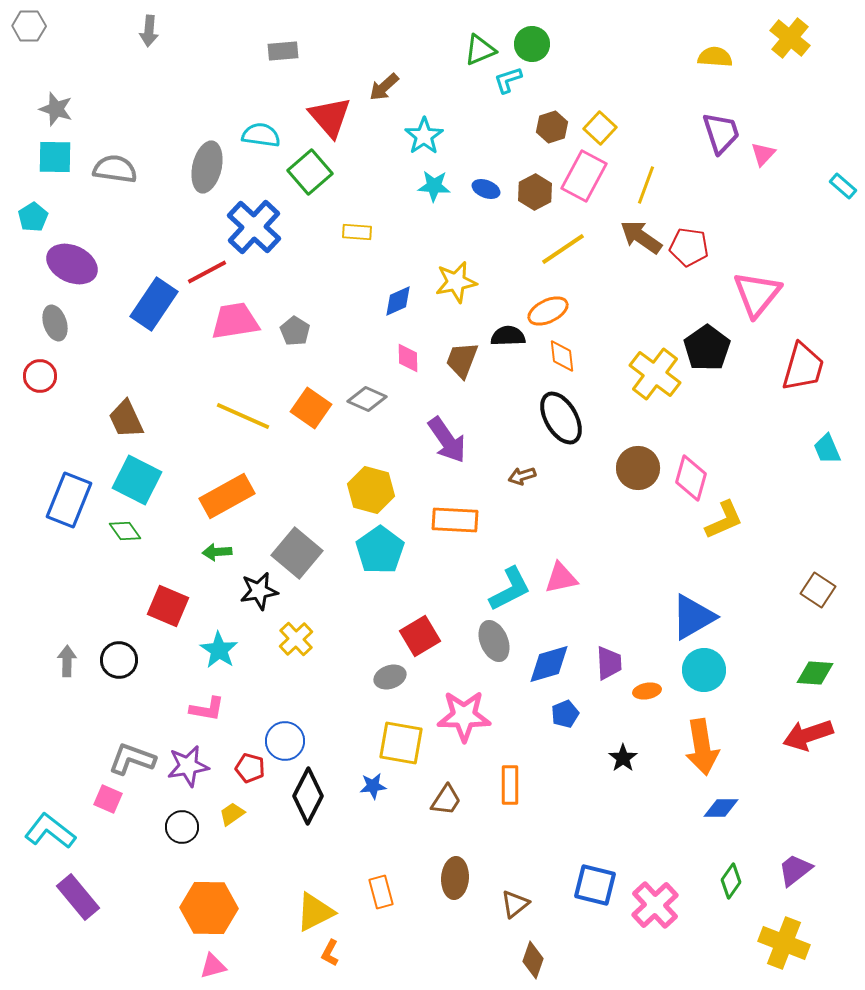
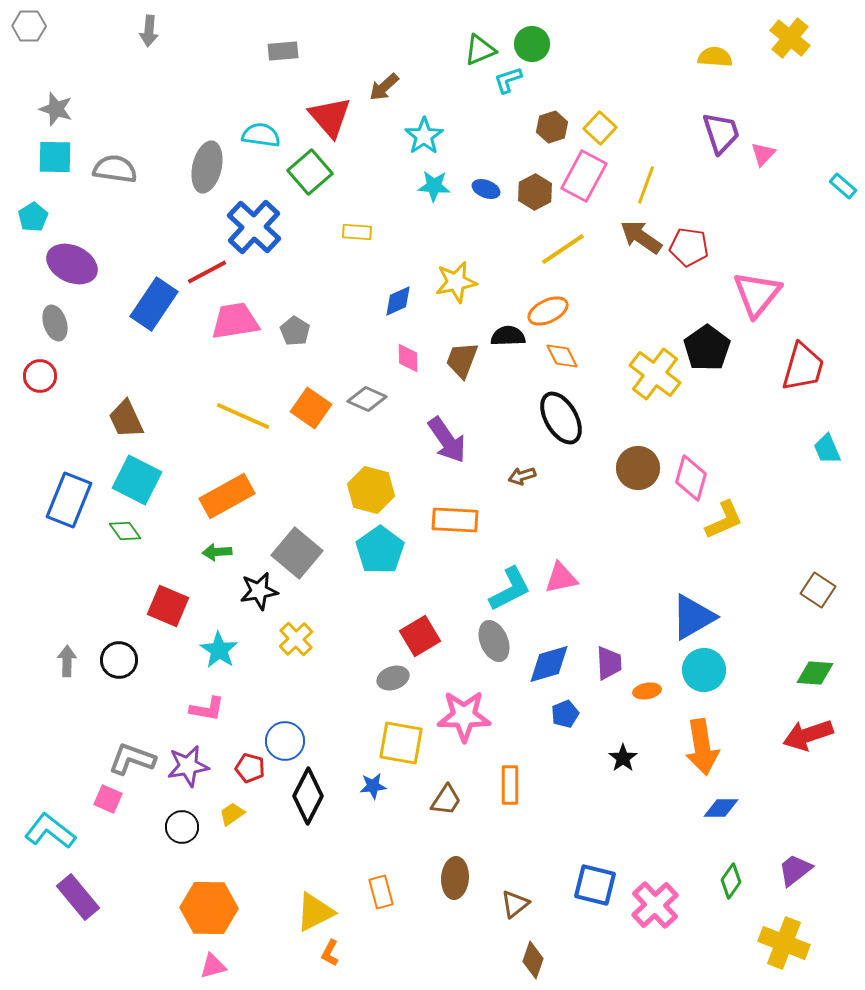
orange diamond at (562, 356): rotated 20 degrees counterclockwise
gray ellipse at (390, 677): moved 3 px right, 1 px down
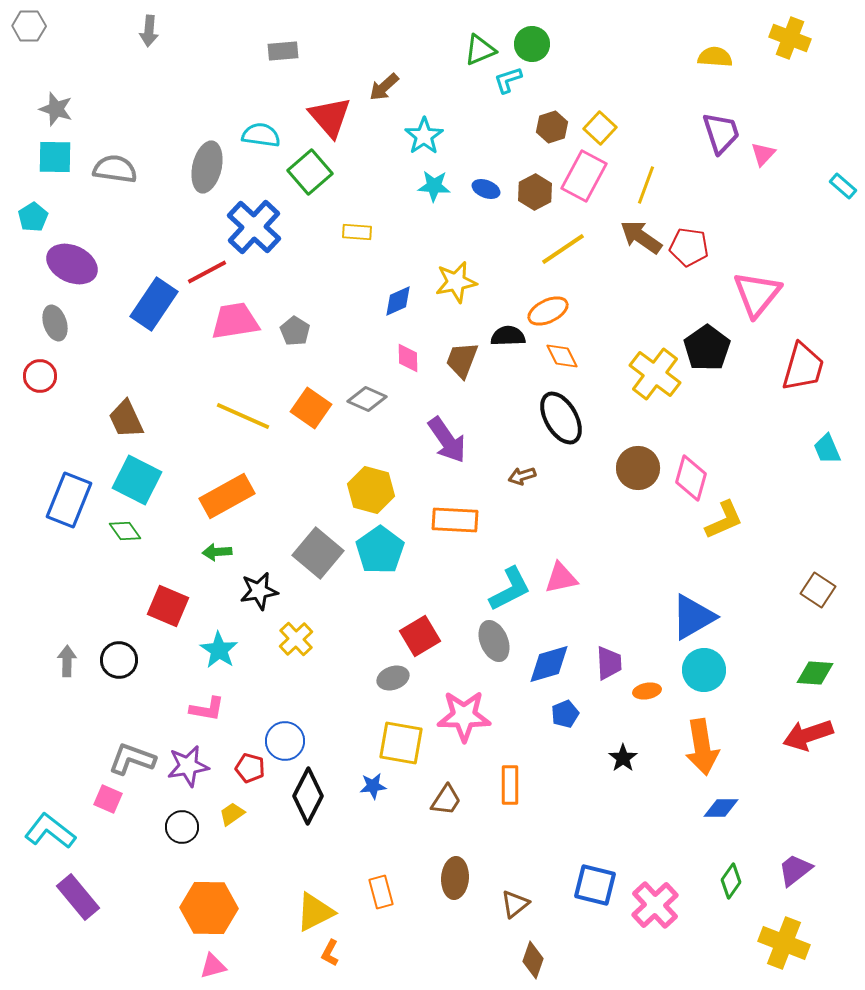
yellow cross at (790, 38): rotated 18 degrees counterclockwise
gray square at (297, 553): moved 21 px right
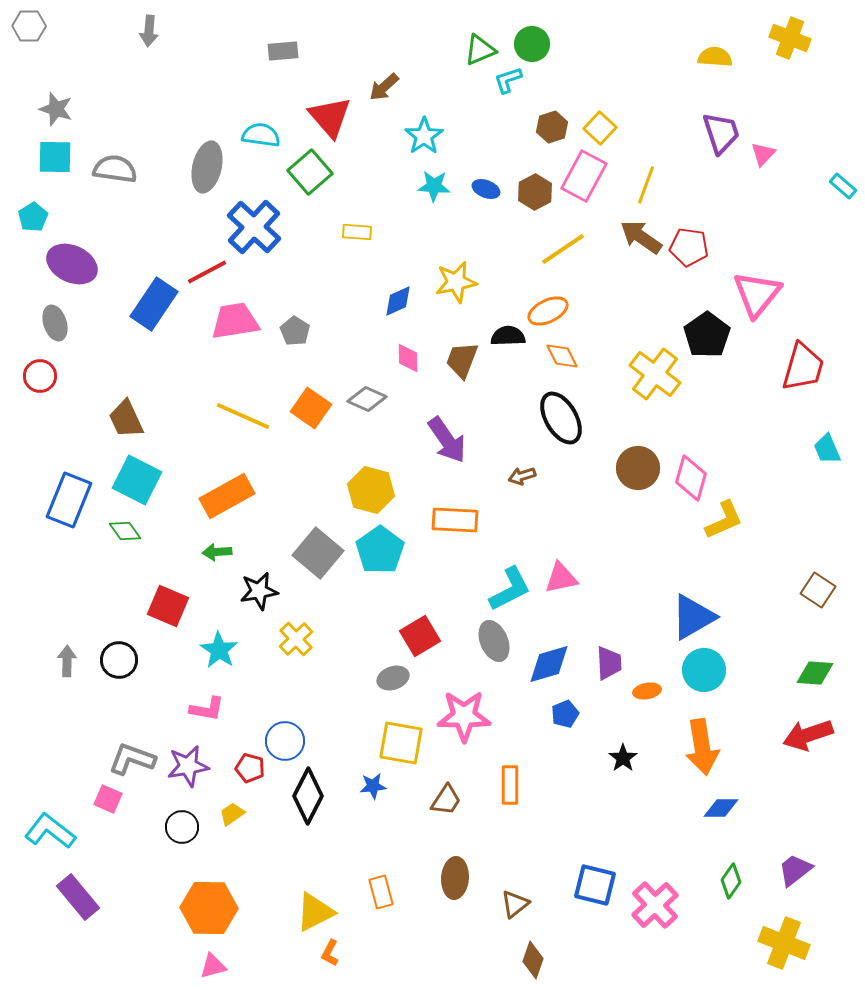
black pentagon at (707, 348): moved 13 px up
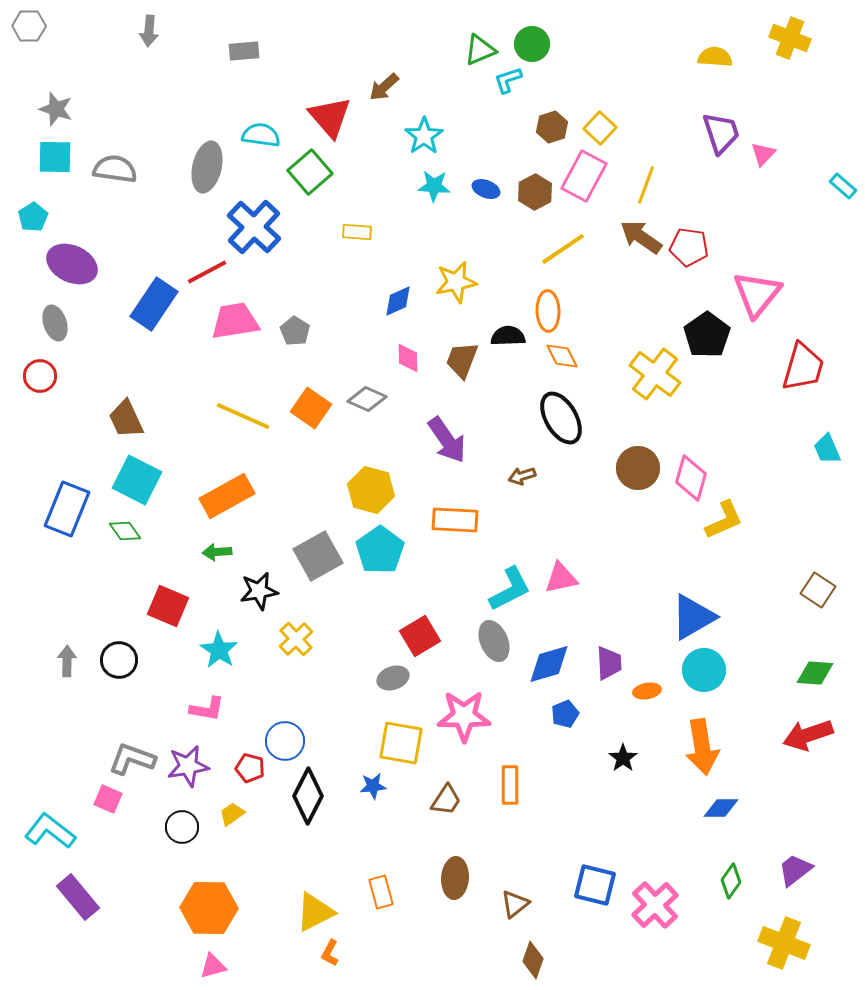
gray rectangle at (283, 51): moved 39 px left
orange ellipse at (548, 311): rotated 66 degrees counterclockwise
blue rectangle at (69, 500): moved 2 px left, 9 px down
gray square at (318, 553): moved 3 px down; rotated 21 degrees clockwise
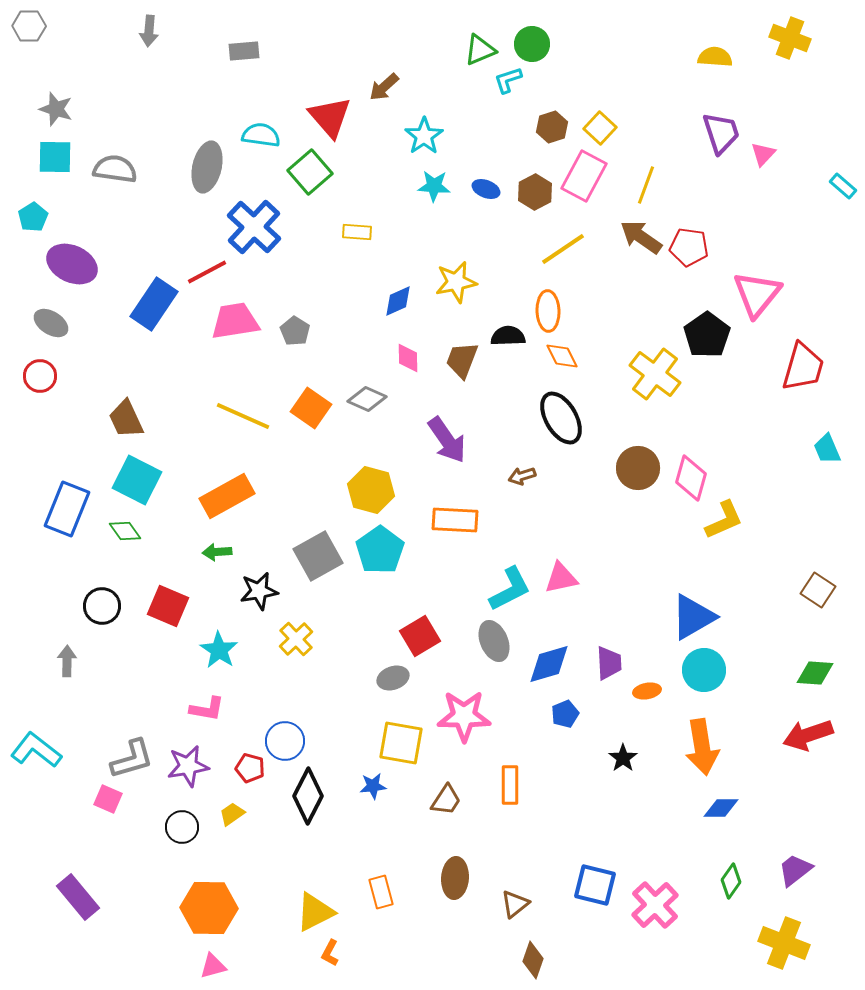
gray ellipse at (55, 323): moved 4 px left; rotated 40 degrees counterclockwise
black circle at (119, 660): moved 17 px left, 54 px up
gray L-shape at (132, 759): rotated 144 degrees clockwise
cyan L-shape at (50, 831): moved 14 px left, 81 px up
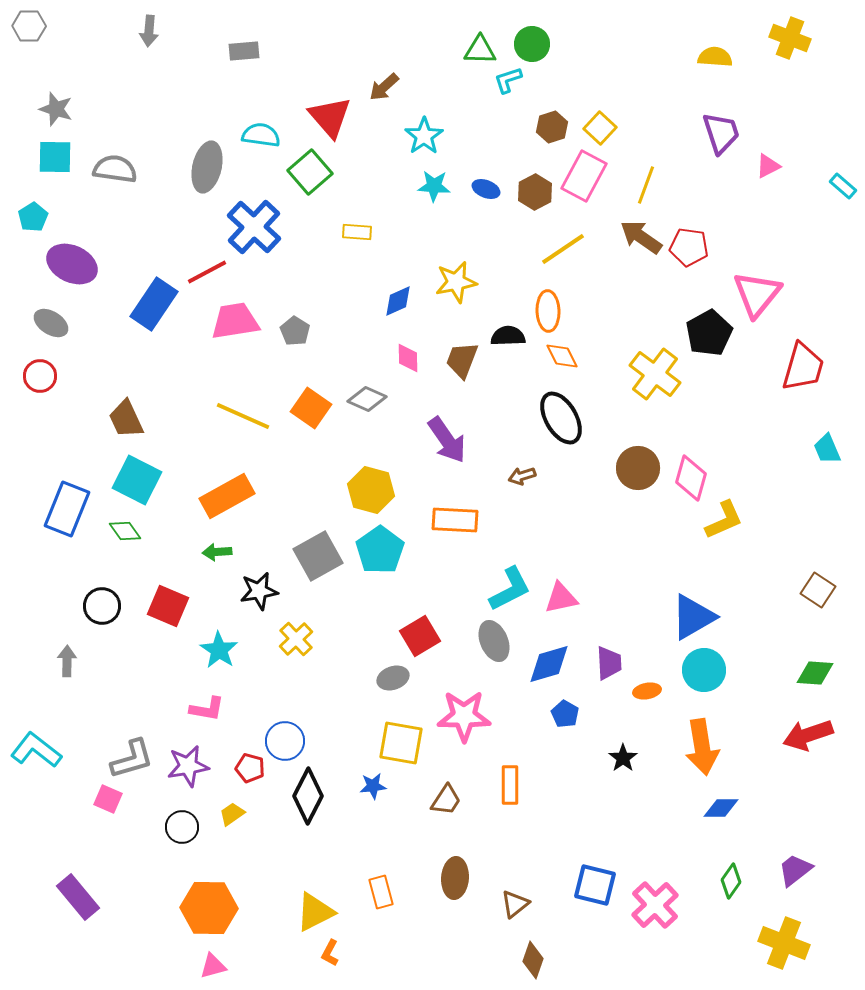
green triangle at (480, 50): rotated 24 degrees clockwise
pink triangle at (763, 154): moved 5 px right, 12 px down; rotated 20 degrees clockwise
black pentagon at (707, 335): moved 2 px right, 2 px up; rotated 6 degrees clockwise
pink triangle at (561, 578): moved 20 px down
blue pentagon at (565, 714): rotated 20 degrees counterclockwise
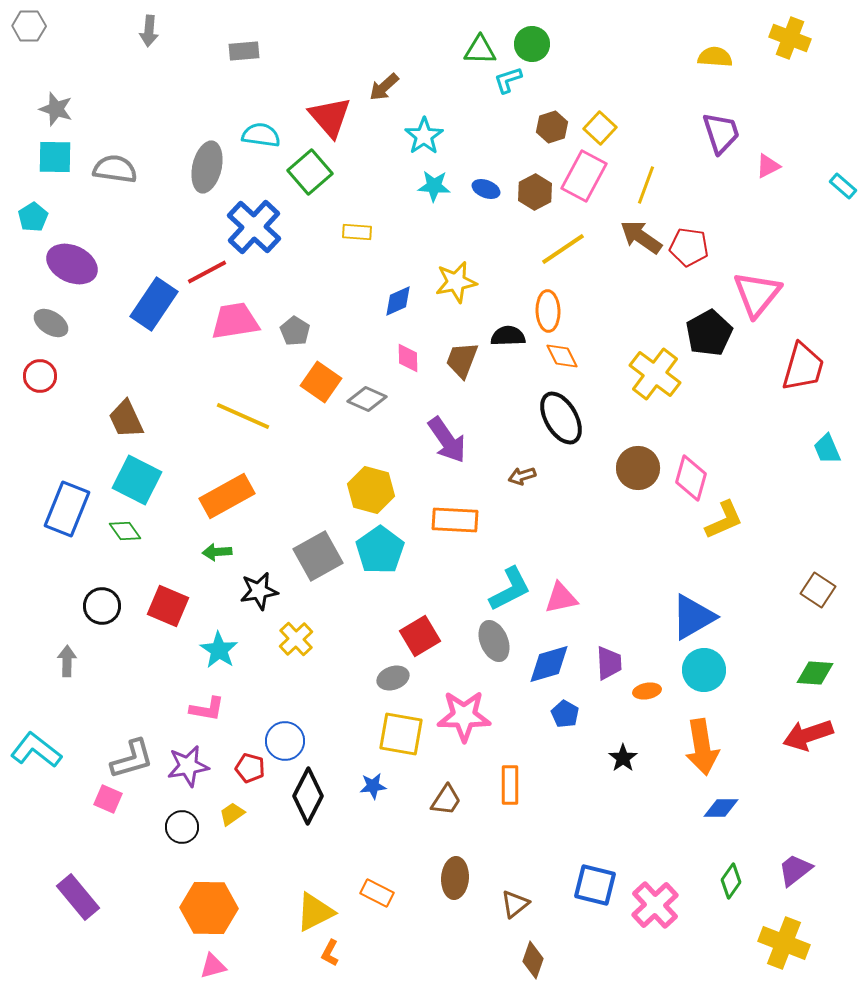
orange square at (311, 408): moved 10 px right, 26 px up
yellow square at (401, 743): moved 9 px up
orange rectangle at (381, 892): moved 4 px left, 1 px down; rotated 48 degrees counterclockwise
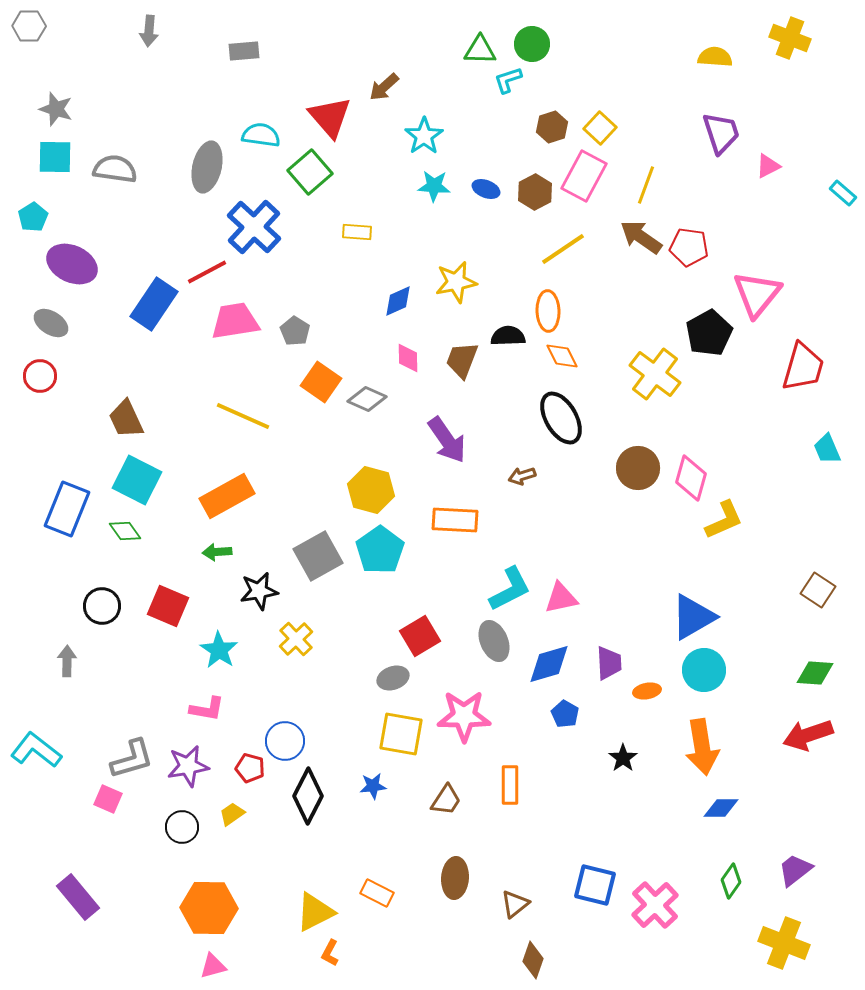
cyan rectangle at (843, 186): moved 7 px down
